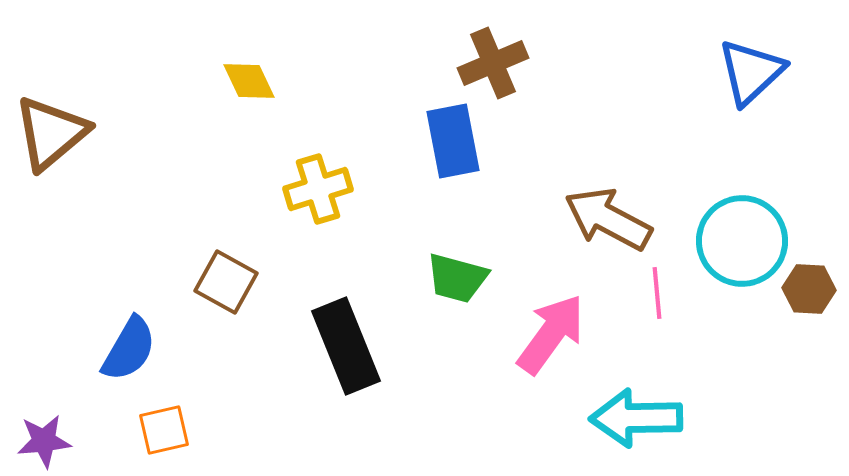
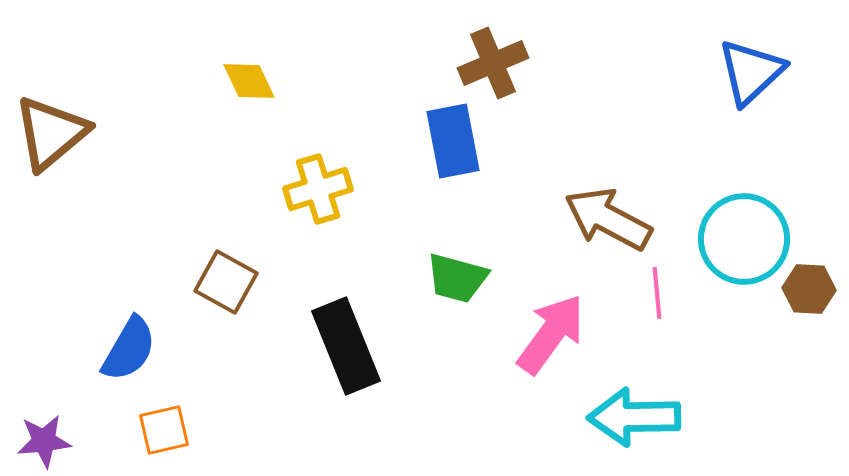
cyan circle: moved 2 px right, 2 px up
cyan arrow: moved 2 px left, 1 px up
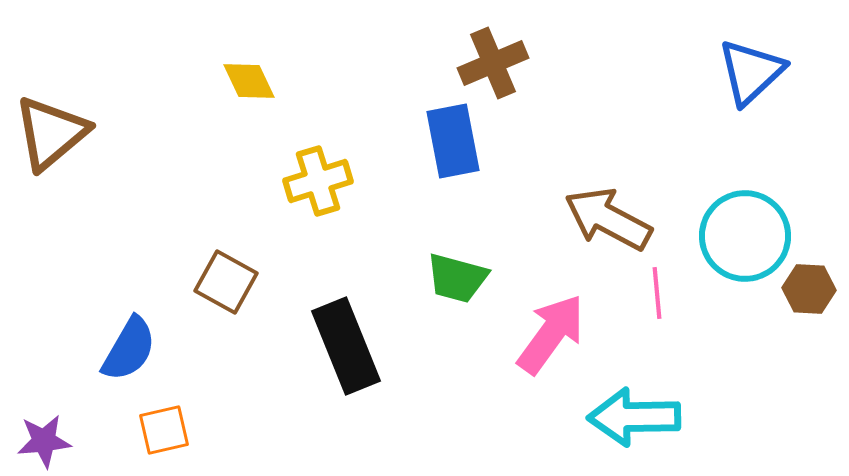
yellow cross: moved 8 px up
cyan circle: moved 1 px right, 3 px up
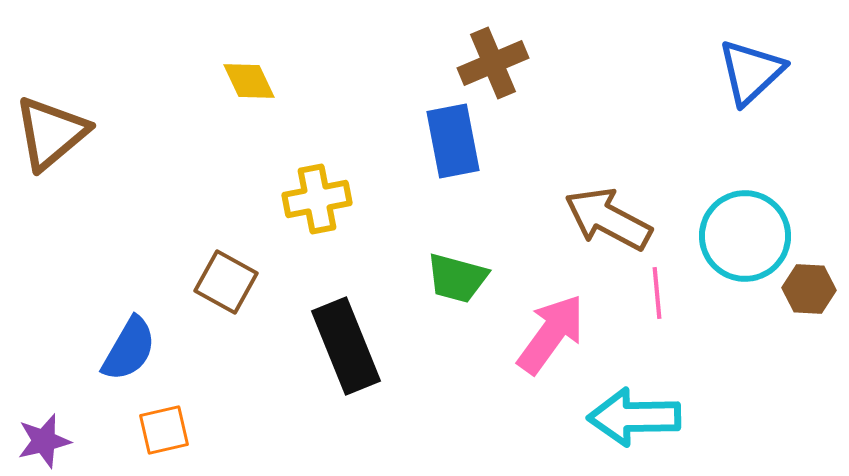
yellow cross: moved 1 px left, 18 px down; rotated 6 degrees clockwise
purple star: rotated 8 degrees counterclockwise
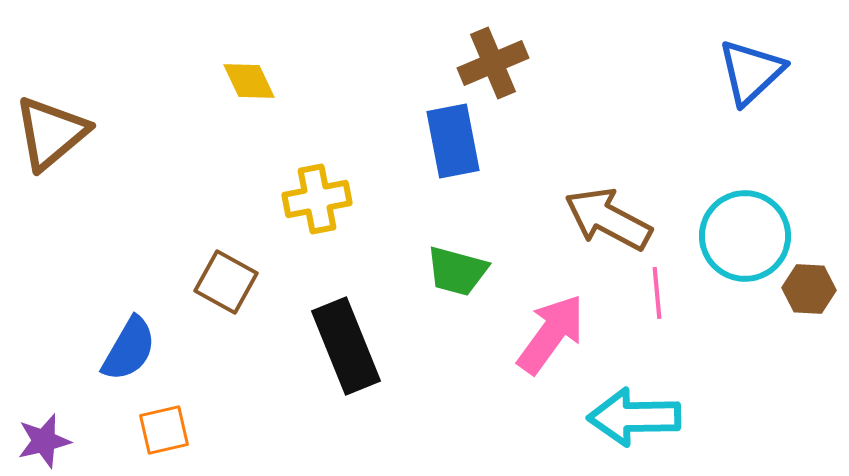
green trapezoid: moved 7 px up
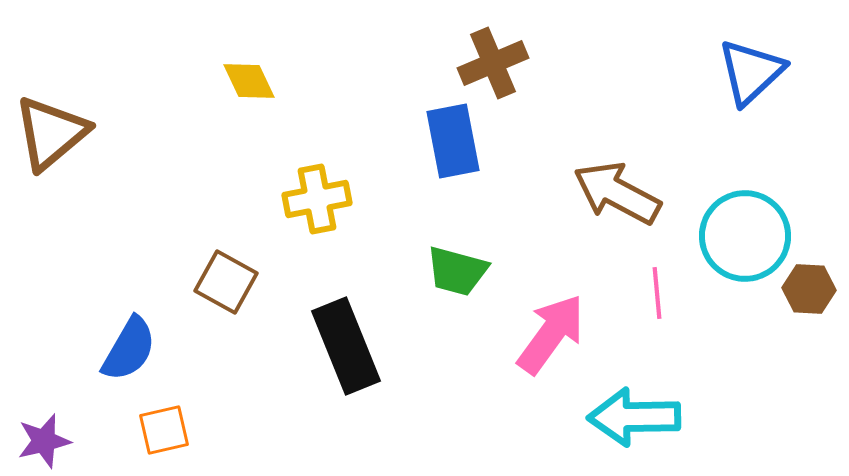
brown arrow: moved 9 px right, 26 px up
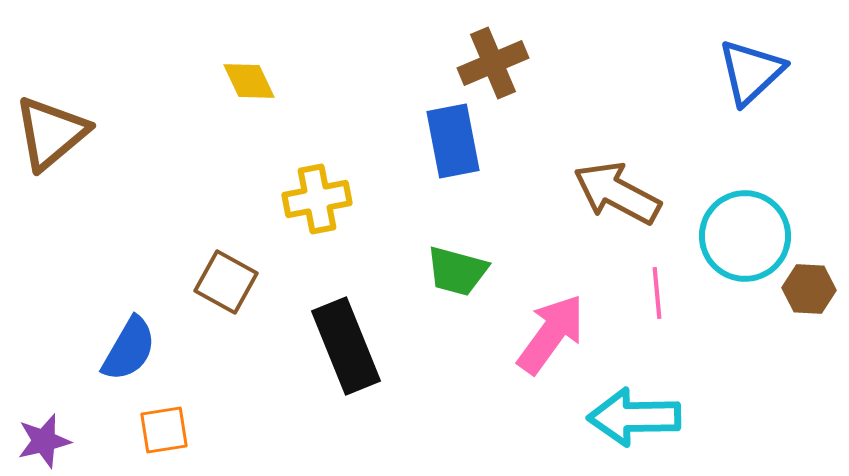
orange square: rotated 4 degrees clockwise
